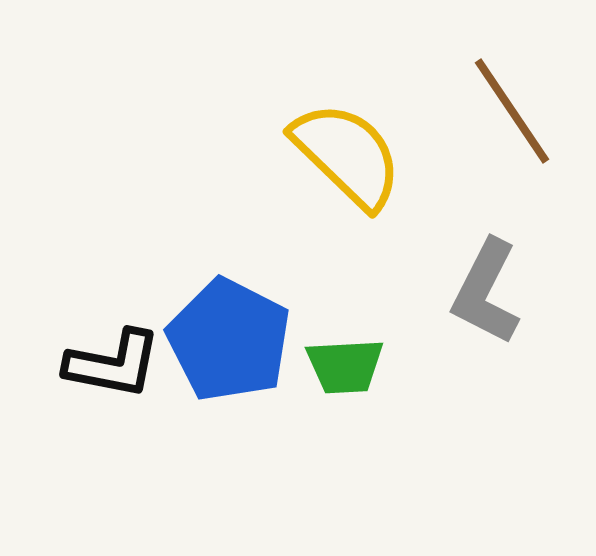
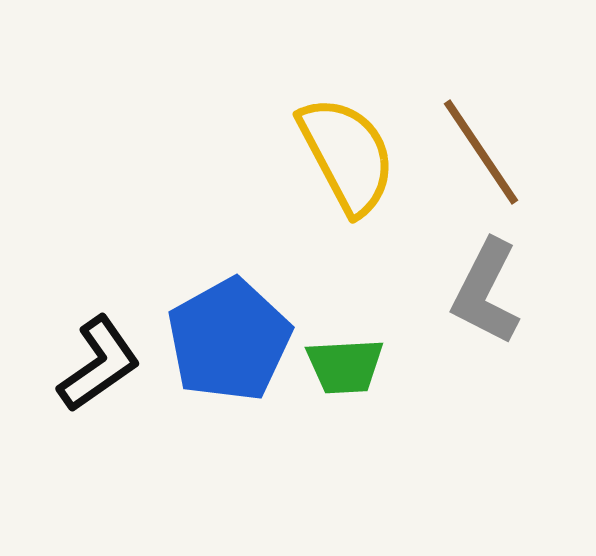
brown line: moved 31 px left, 41 px down
yellow semicircle: rotated 18 degrees clockwise
blue pentagon: rotated 16 degrees clockwise
black L-shape: moved 14 px left; rotated 46 degrees counterclockwise
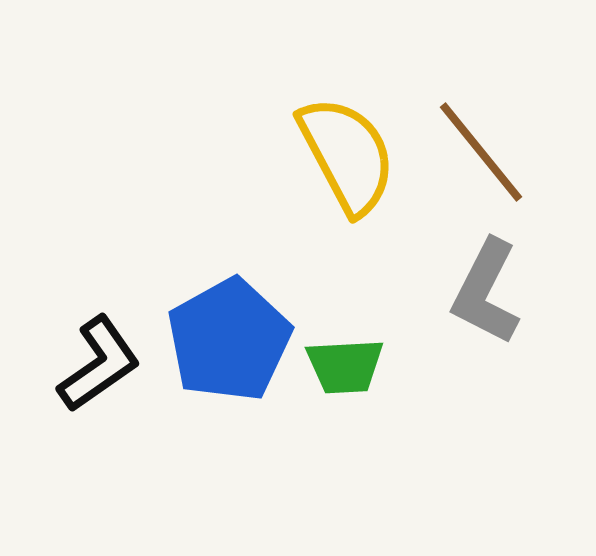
brown line: rotated 5 degrees counterclockwise
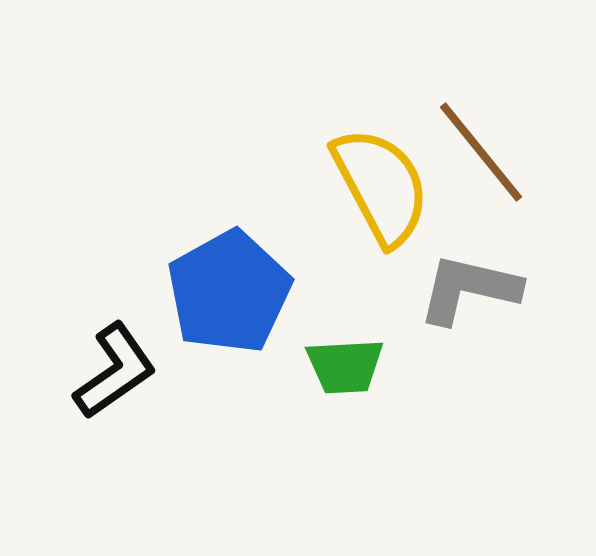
yellow semicircle: moved 34 px right, 31 px down
gray L-shape: moved 17 px left, 3 px up; rotated 76 degrees clockwise
blue pentagon: moved 48 px up
black L-shape: moved 16 px right, 7 px down
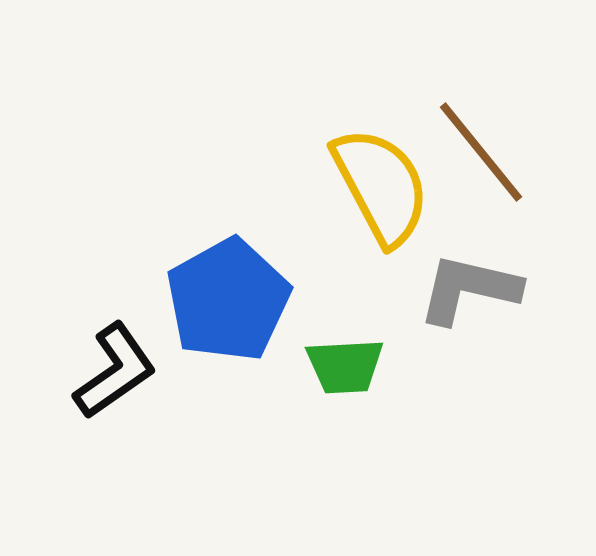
blue pentagon: moved 1 px left, 8 px down
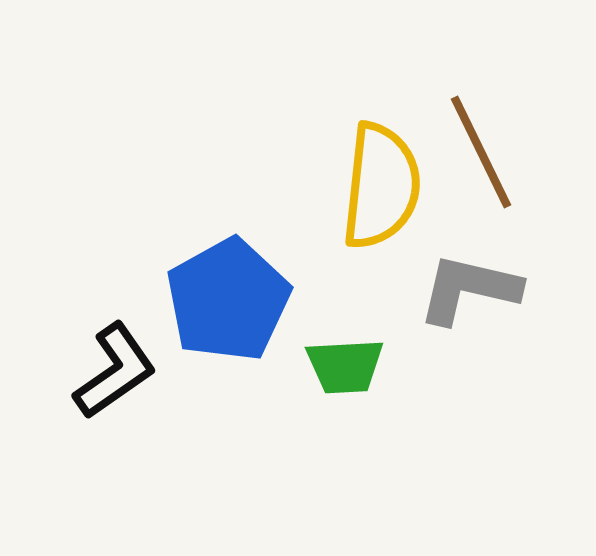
brown line: rotated 13 degrees clockwise
yellow semicircle: rotated 34 degrees clockwise
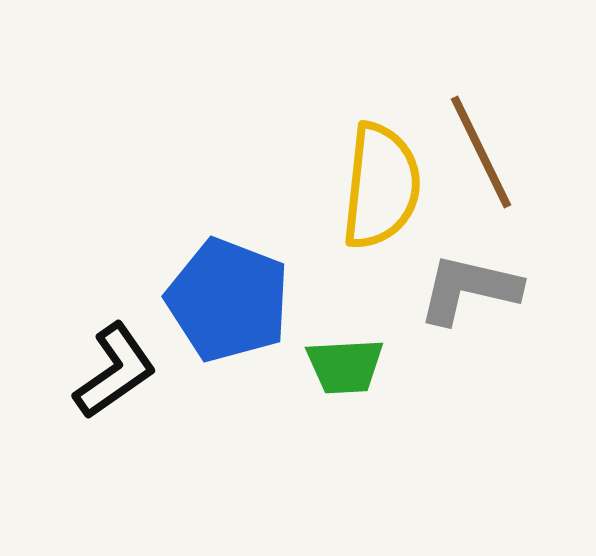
blue pentagon: rotated 22 degrees counterclockwise
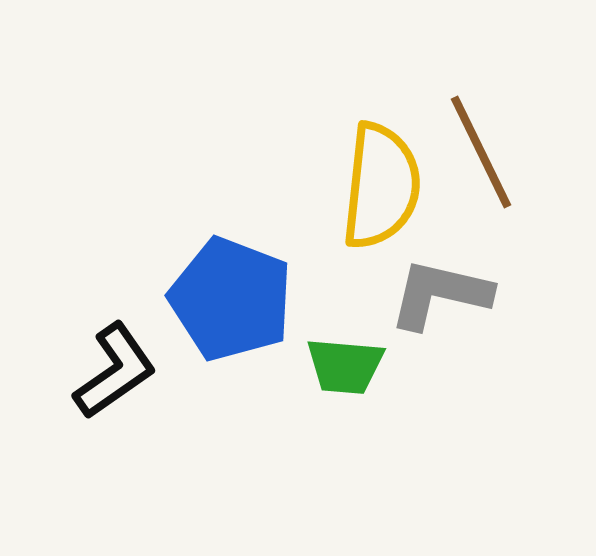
gray L-shape: moved 29 px left, 5 px down
blue pentagon: moved 3 px right, 1 px up
green trapezoid: rotated 8 degrees clockwise
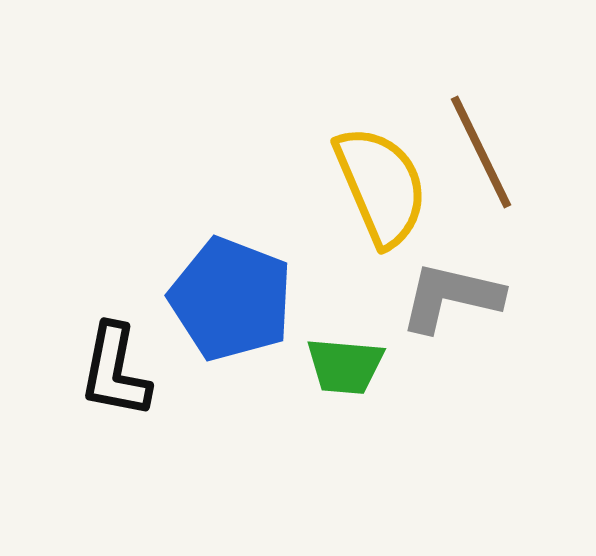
yellow semicircle: rotated 29 degrees counterclockwise
gray L-shape: moved 11 px right, 3 px down
black L-shape: rotated 136 degrees clockwise
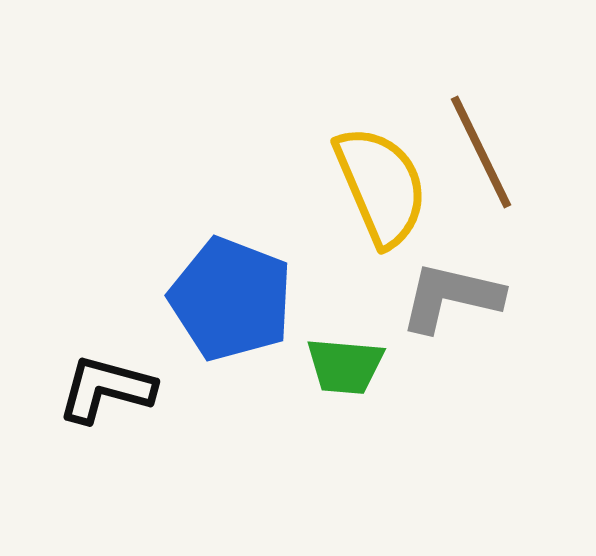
black L-shape: moved 9 px left, 18 px down; rotated 94 degrees clockwise
